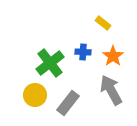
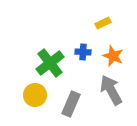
yellow rectangle: rotated 63 degrees counterclockwise
orange star: rotated 15 degrees counterclockwise
gray rectangle: moved 3 px right, 1 px down; rotated 15 degrees counterclockwise
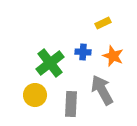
gray arrow: moved 9 px left
gray rectangle: rotated 20 degrees counterclockwise
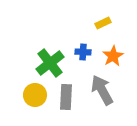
orange star: rotated 20 degrees clockwise
gray rectangle: moved 5 px left, 7 px up
